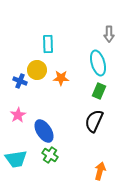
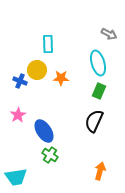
gray arrow: rotated 63 degrees counterclockwise
cyan trapezoid: moved 18 px down
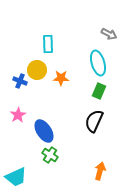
cyan trapezoid: rotated 15 degrees counterclockwise
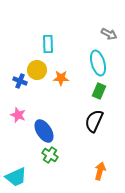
pink star: rotated 21 degrees counterclockwise
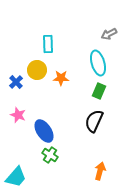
gray arrow: rotated 126 degrees clockwise
blue cross: moved 4 px left, 1 px down; rotated 24 degrees clockwise
cyan trapezoid: rotated 25 degrees counterclockwise
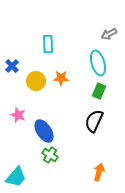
yellow circle: moved 1 px left, 11 px down
blue cross: moved 4 px left, 16 px up
orange arrow: moved 1 px left, 1 px down
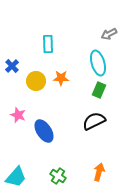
green rectangle: moved 1 px up
black semicircle: rotated 40 degrees clockwise
green cross: moved 8 px right, 21 px down
